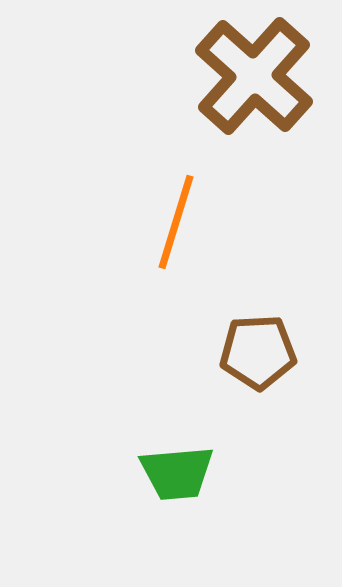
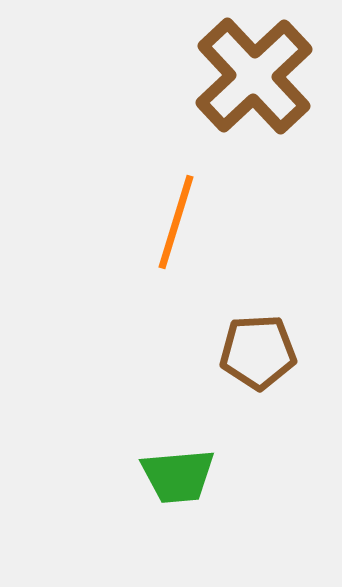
brown cross: rotated 5 degrees clockwise
green trapezoid: moved 1 px right, 3 px down
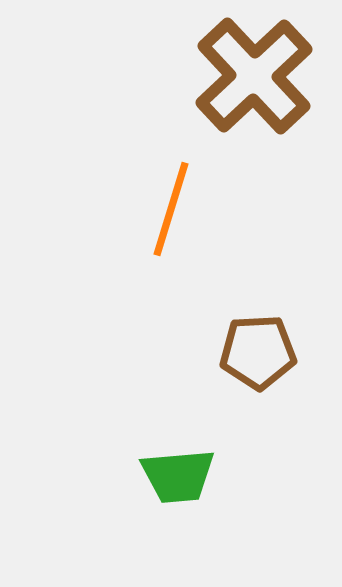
orange line: moved 5 px left, 13 px up
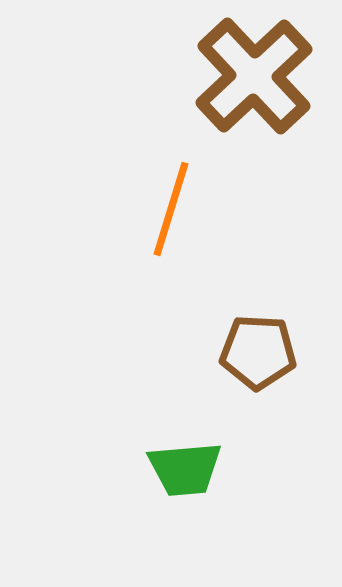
brown pentagon: rotated 6 degrees clockwise
green trapezoid: moved 7 px right, 7 px up
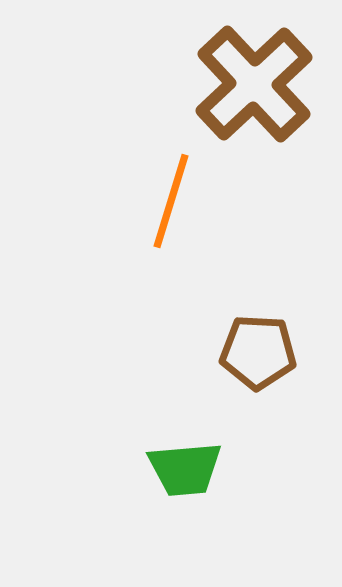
brown cross: moved 8 px down
orange line: moved 8 px up
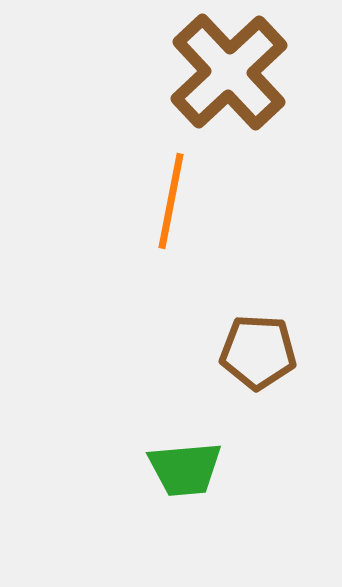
brown cross: moved 25 px left, 12 px up
orange line: rotated 6 degrees counterclockwise
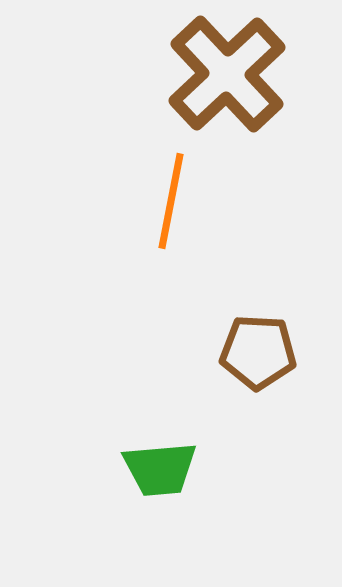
brown cross: moved 2 px left, 2 px down
green trapezoid: moved 25 px left
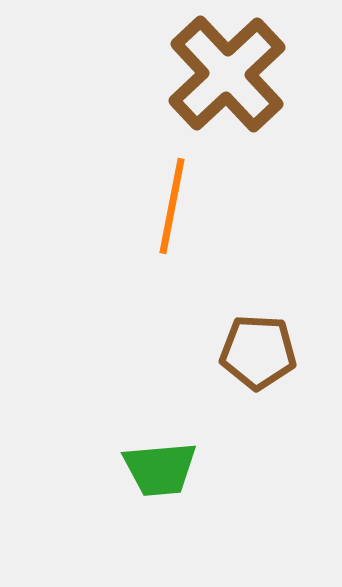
orange line: moved 1 px right, 5 px down
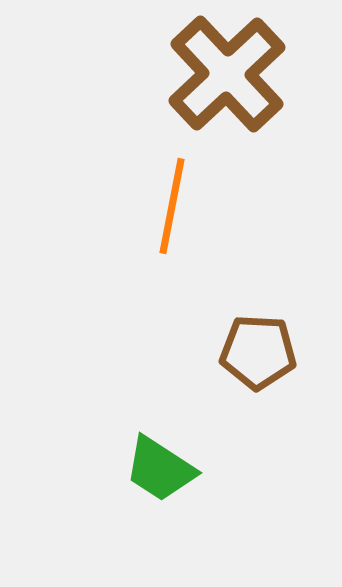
green trapezoid: rotated 38 degrees clockwise
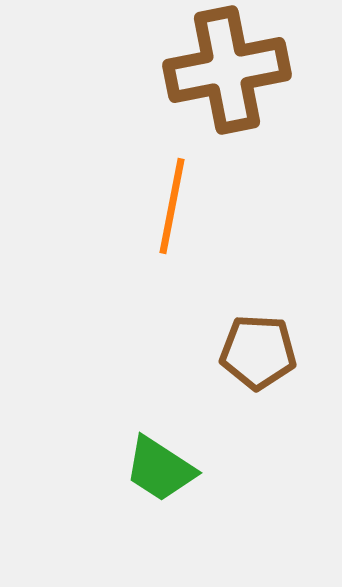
brown cross: moved 4 px up; rotated 32 degrees clockwise
